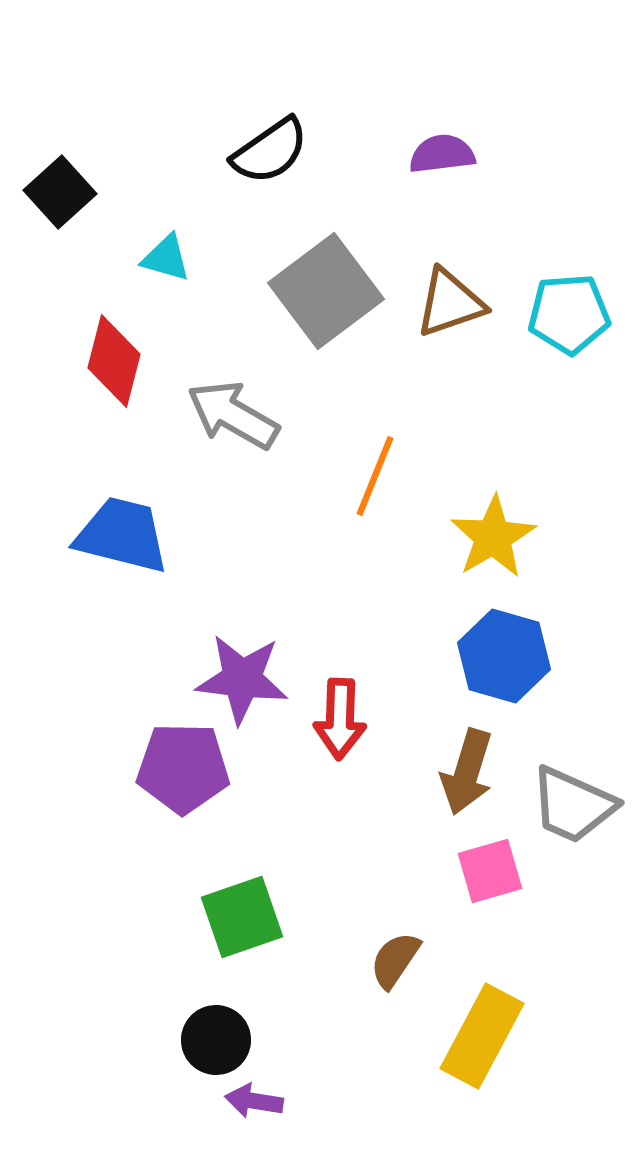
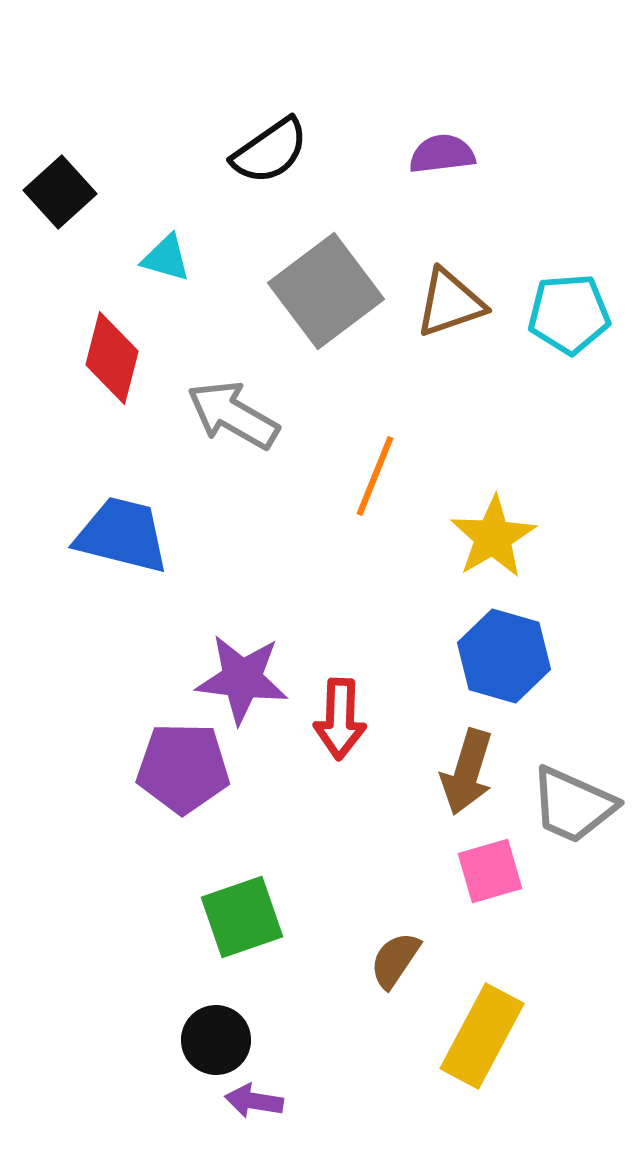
red diamond: moved 2 px left, 3 px up
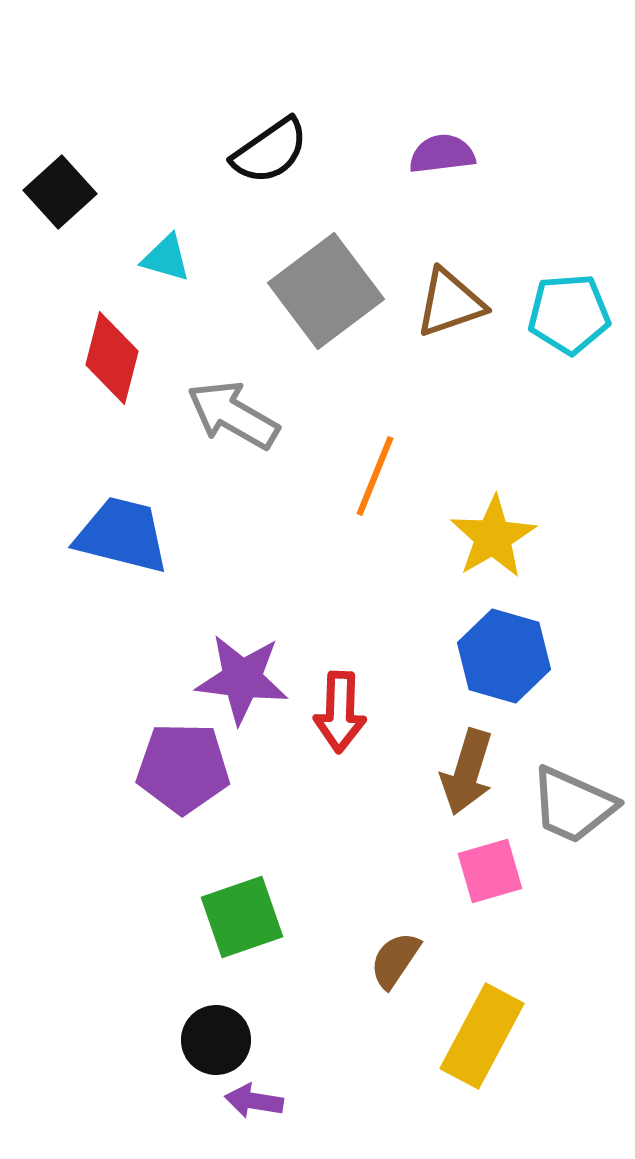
red arrow: moved 7 px up
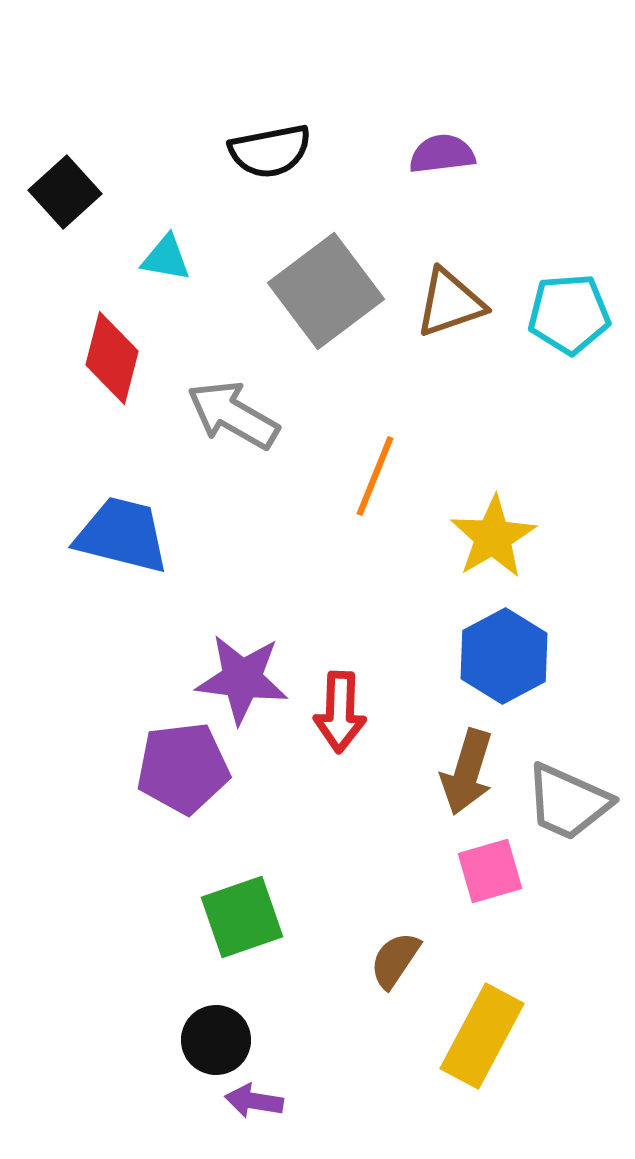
black semicircle: rotated 24 degrees clockwise
black square: moved 5 px right
cyan triangle: rotated 6 degrees counterclockwise
blue hexagon: rotated 16 degrees clockwise
purple pentagon: rotated 8 degrees counterclockwise
gray trapezoid: moved 5 px left, 3 px up
